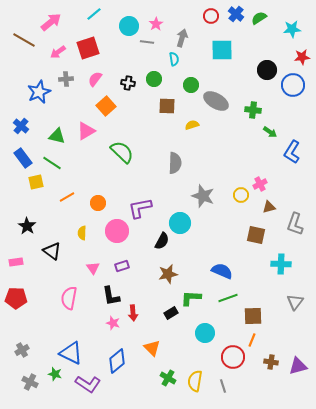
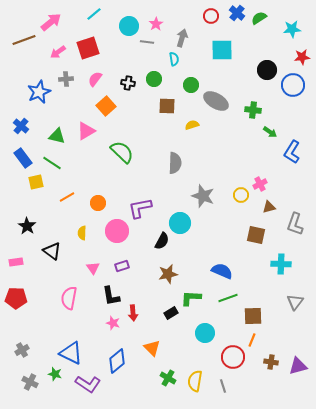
blue cross at (236, 14): moved 1 px right, 1 px up
brown line at (24, 40): rotated 50 degrees counterclockwise
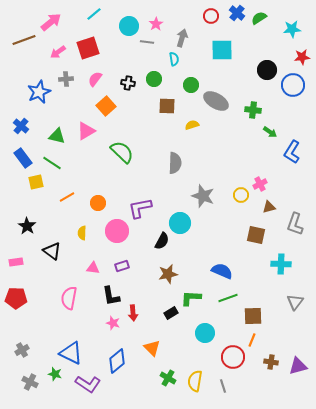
pink triangle at (93, 268): rotated 48 degrees counterclockwise
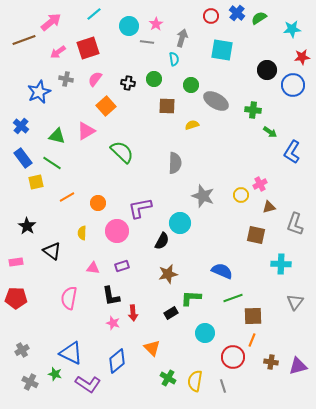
cyan square at (222, 50): rotated 10 degrees clockwise
gray cross at (66, 79): rotated 16 degrees clockwise
green line at (228, 298): moved 5 px right
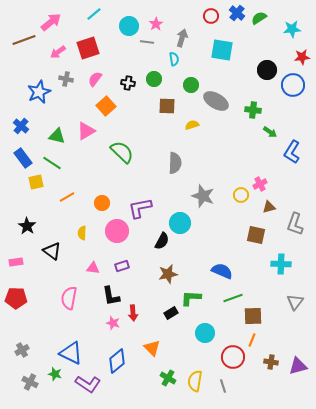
orange circle at (98, 203): moved 4 px right
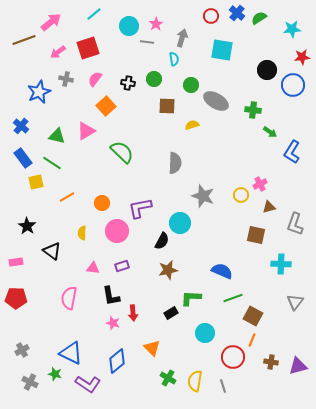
brown star at (168, 274): moved 4 px up
brown square at (253, 316): rotated 30 degrees clockwise
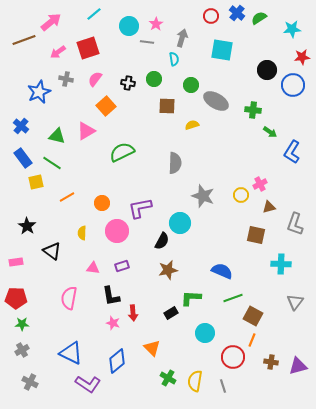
green semicircle at (122, 152): rotated 70 degrees counterclockwise
green star at (55, 374): moved 33 px left, 50 px up; rotated 16 degrees counterclockwise
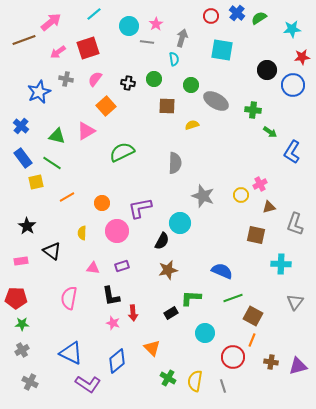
pink rectangle at (16, 262): moved 5 px right, 1 px up
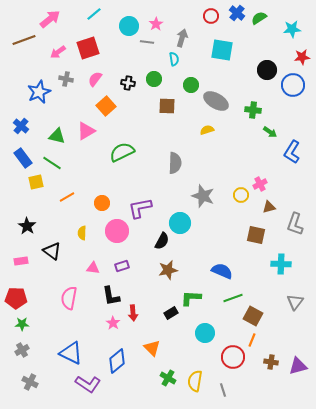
pink arrow at (51, 22): moved 1 px left, 3 px up
yellow semicircle at (192, 125): moved 15 px right, 5 px down
pink star at (113, 323): rotated 16 degrees clockwise
gray line at (223, 386): moved 4 px down
